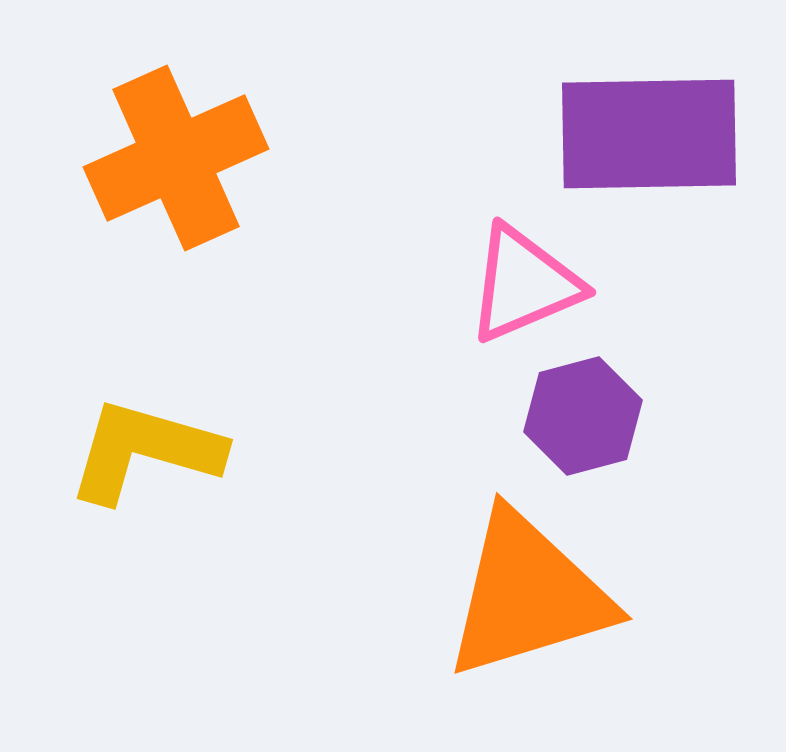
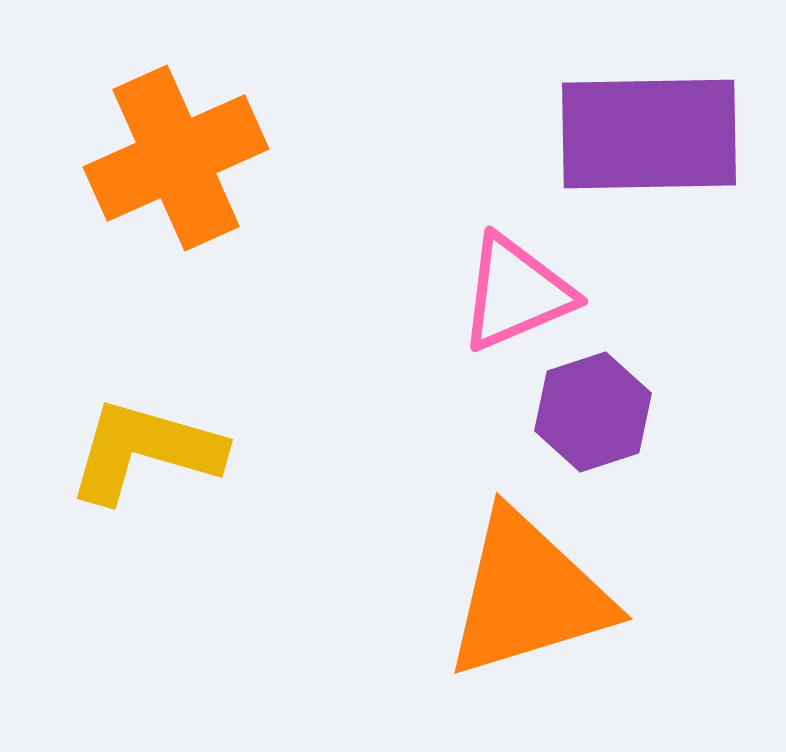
pink triangle: moved 8 px left, 9 px down
purple hexagon: moved 10 px right, 4 px up; rotated 3 degrees counterclockwise
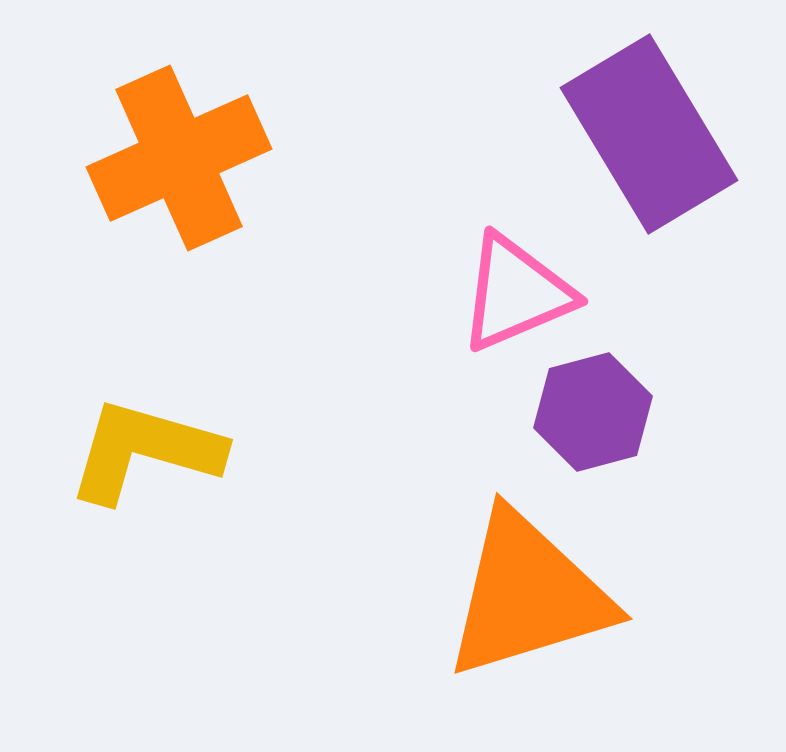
purple rectangle: rotated 60 degrees clockwise
orange cross: moved 3 px right
purple hexagon: rotated 3 degrees clockwise
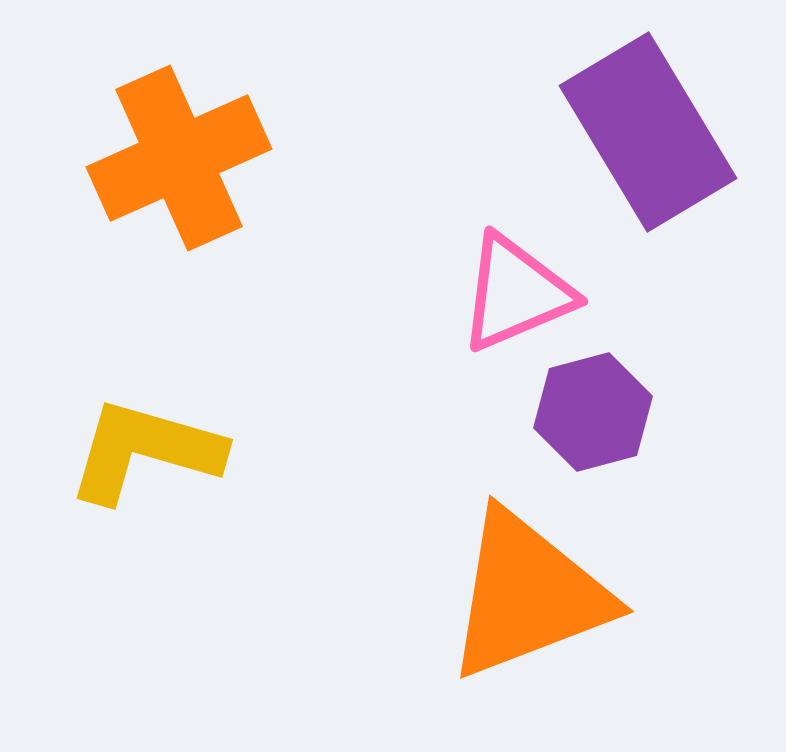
purple rectangle: moved 1 px left, 2 px up
orange triangle: rotated 4 degrees counterclockwise
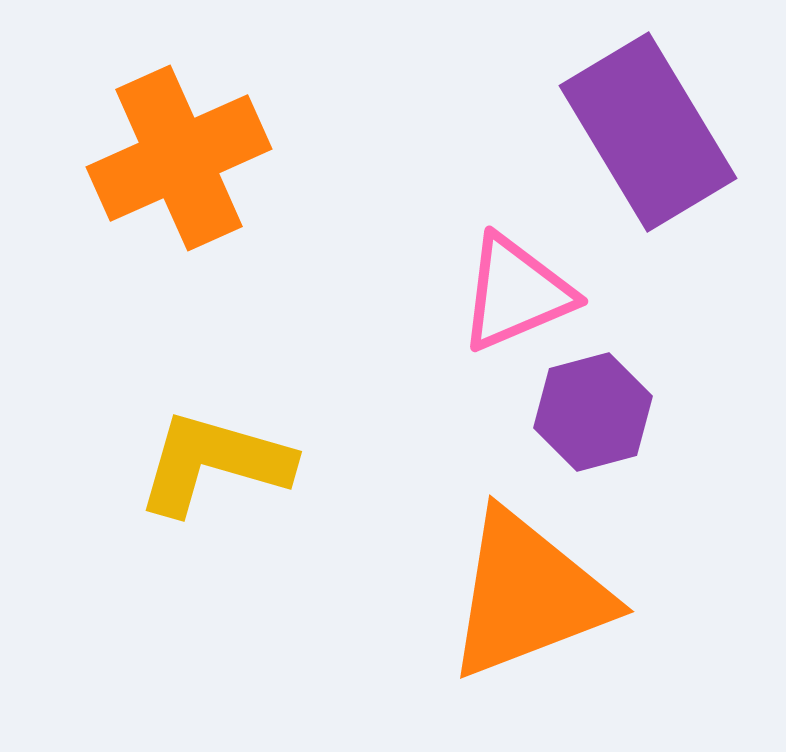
yellow L-shape: moved 69 px right, 12 px down
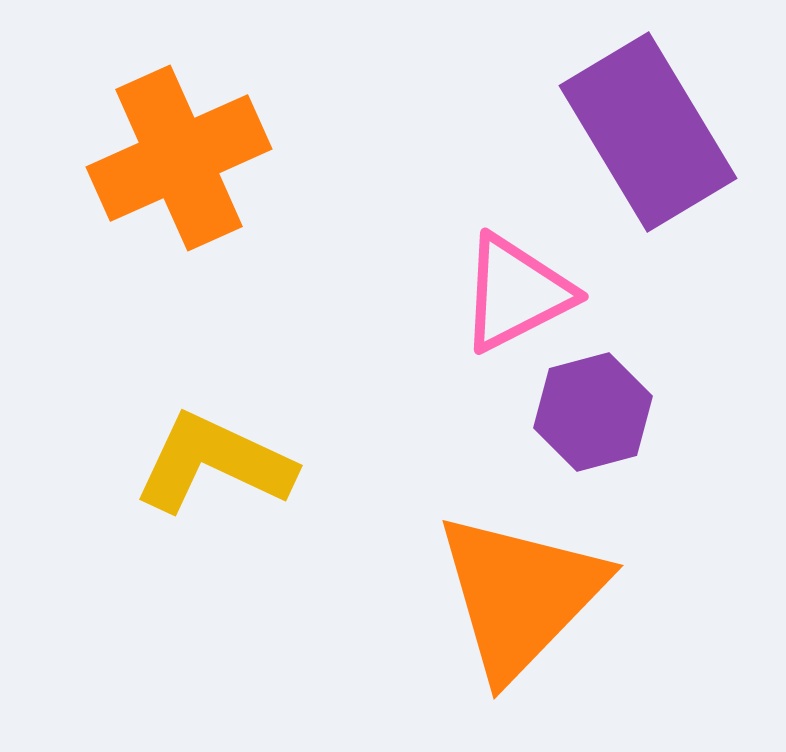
pink triangle: rotated 4 degrees counterclockwise
yellow L-shape: rotated 9 degrees clockwise
orange triangle: moved 8 px left; rotated 25 degrees counterclockwise
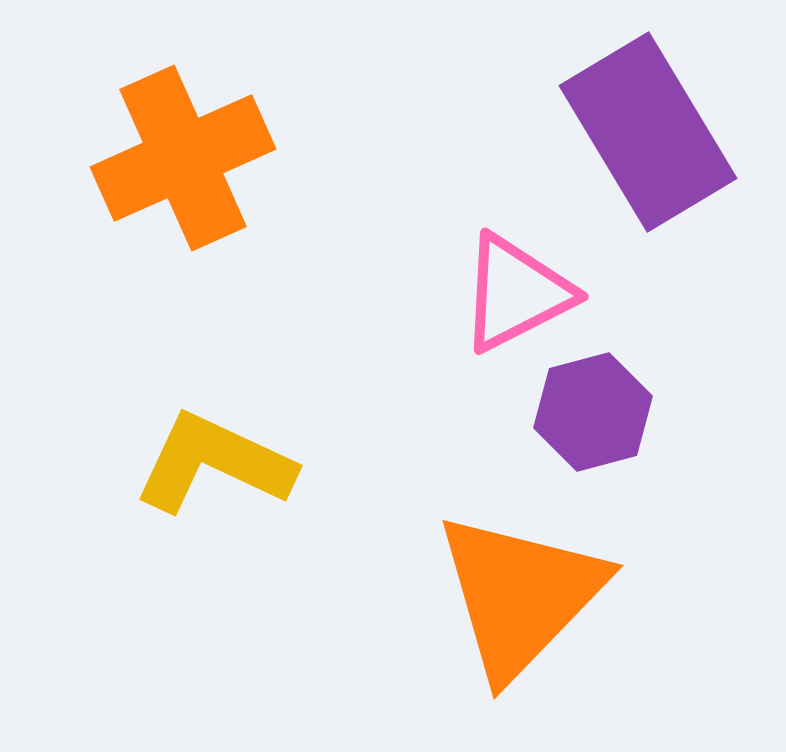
orange cross: moved 4 px right
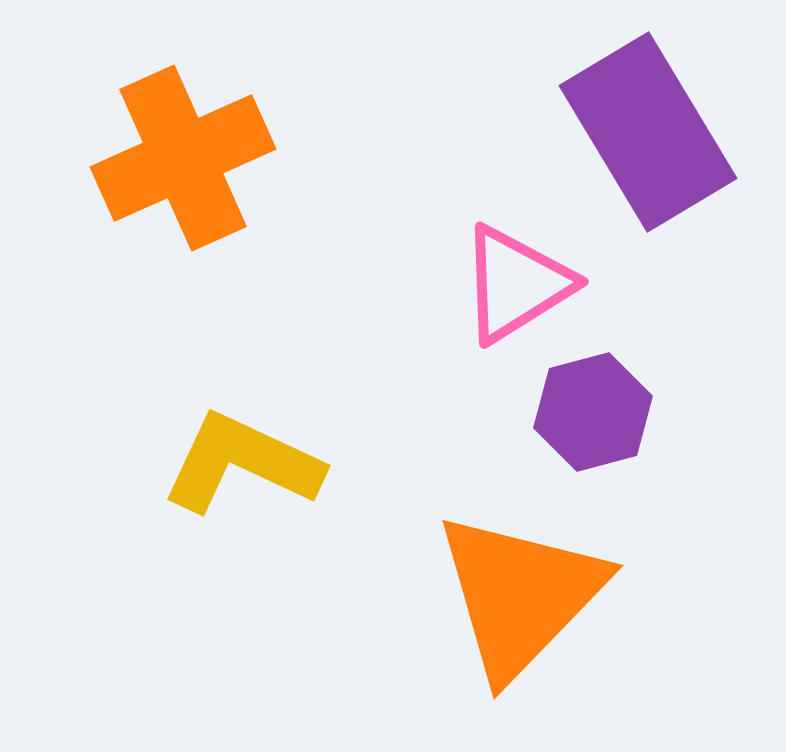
pink triangle: moved 9 px up; rotated 5 degrees counterclockwise
yellow L-shape: moved 28 px right
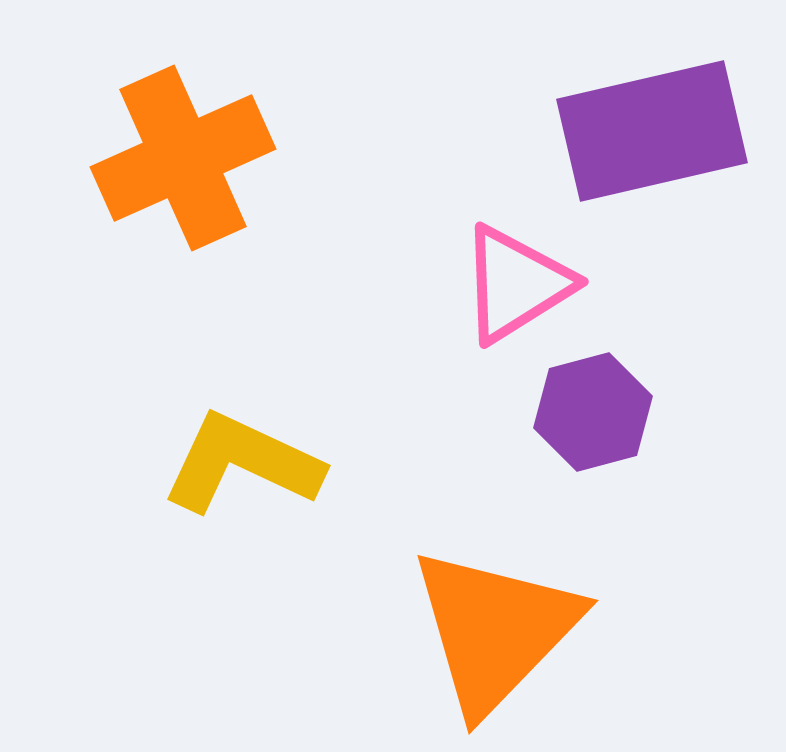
purple rectangle: moved 4 px right, 1 px up; rotated 72 degrees counterclockwise
orange triangle: moved 25 px left, 35 px down
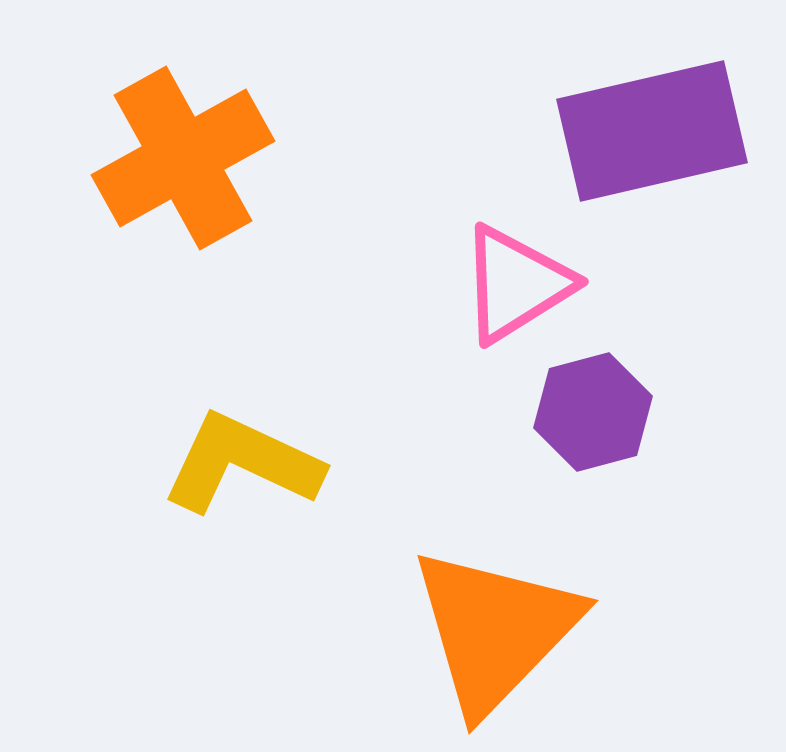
orange cross: rotated 5 degrees counterclockwise
